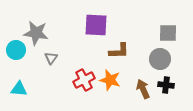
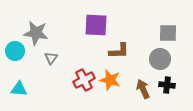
cyan circle: moved 1 px left, 1 px down
black cross: moved 1 px right
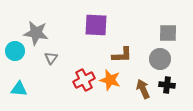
brown L-shape: moved 3 px right, 4 px down
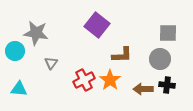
purple square: moved 1 px right; rotated 35 degrees clockwise
gray triangle: moved 5 px down
orange star: rotated 20 degrees clockwise
brown arrow: rotated 66 degrees counterclockwise
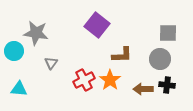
cyan circle: moved 1 px left
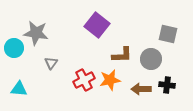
gray square: moved 1 px down; rotated 12 degrees clockwise
cyan circle: moved 3 px up
gray circle: moved 9 px left
orange star: rotated 25 degrees clockwise
brown arrow: moved 2 px left
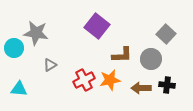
purple square: moved 1 px down
gray square: moved 2 px left; rotated 30 degrees clockwise
gray triangle: moved 1 px left, 2 px down; rotated 24 degrees clockwise
brown arrow: moved 1 px up
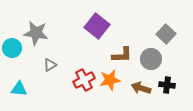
cyan circle: moved 2 px left
brown arrow: rotated 18 degrees clockwise
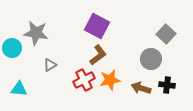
purple square: rotated 10 degrees counterclockwise
brown L-shape: moved 24 px left; rotated 35 degrees counterclockwise
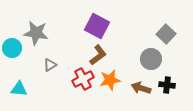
red cross: moved 1 px left, 1 px up
